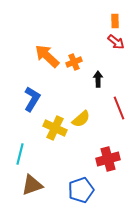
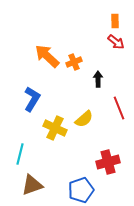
yellow semicircle: moved 3 px right
red cross: moved 3 px down
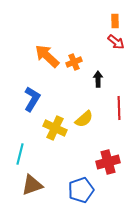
red line: rotated 20 degrees clockwise
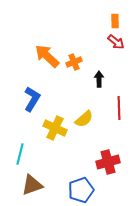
black arrow: moved 1 px right
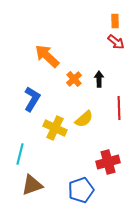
orange cross: moved 17 px down; rotated 21 degrees counterclockwise
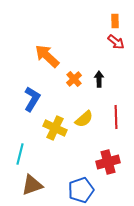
red line: moved 3 px left, 9 px down
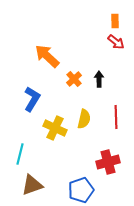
yellow semicircle: rotated 36 degrees counterclockwise
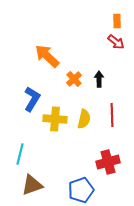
orange rectangle: moved 2 px right
red line: moved 4 px left, 2 px up
yellow cross: moved 9 px up; rotated 20 degrees counterclockwise
